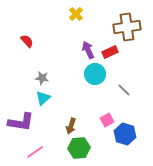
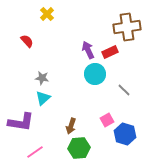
yellow cross: moved 29 px left
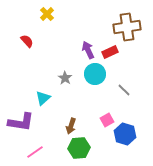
gray star: moved 23 px right; rotated 24 degrees clockwise
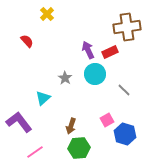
purple L-shape: moved 2 px left; rotated 136 degrees counterclockwise
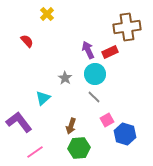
gray line: moved 30 px left, 7 px down
